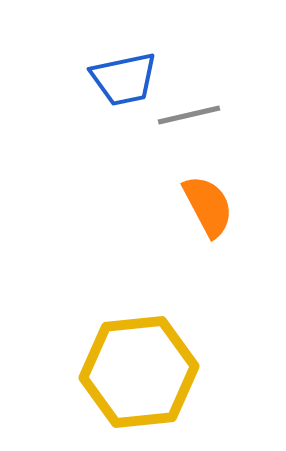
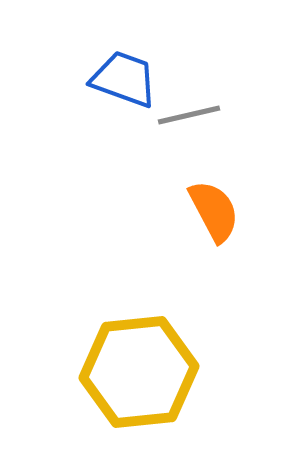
blue trapezoid: rotated 148 degrees counterclockwise
orange semicircle: moved 6 px right, 5 px down
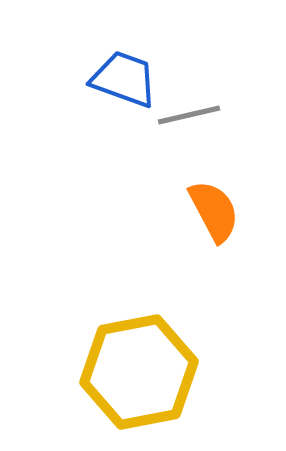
yellow hexagon: rotated 5 degrees counterclockwise
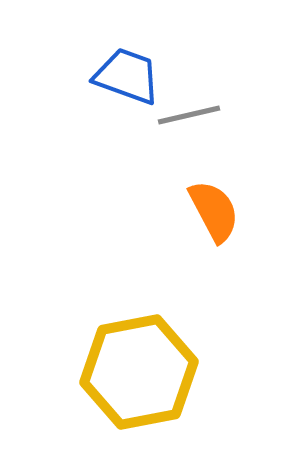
blue trapezoid: moved 3 px right, 3 px up
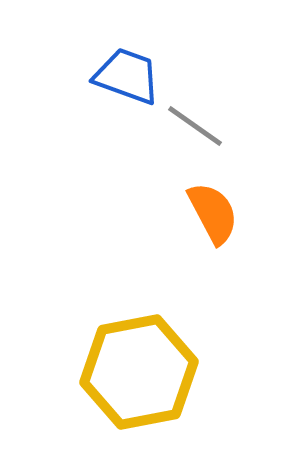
gray line: moved 6 px right, 11 px down; rotated 48 degrees clockwise
orange semicircle: moved 1 px left, 2 px down
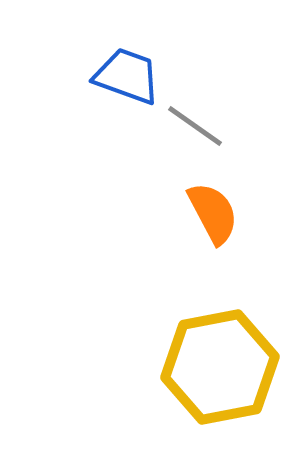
yellow hexagon: moved 81 px right, 5 px up
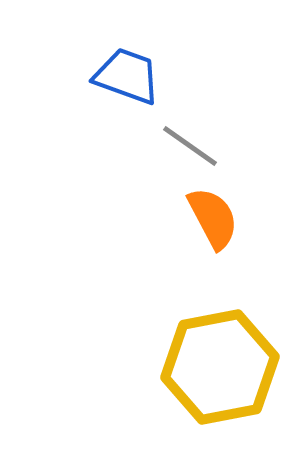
gray line: moved 5 px left, 20 px down
orange semicircle: moved 5 px down
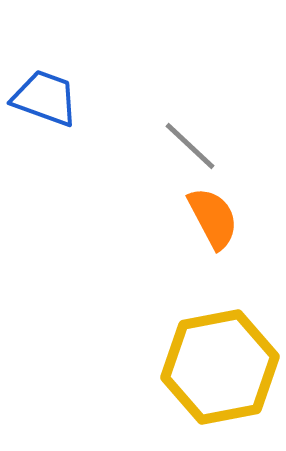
blue trapezoid: moved 82 px left, 22 px down
gray line: rotated 8 degrees clockwise
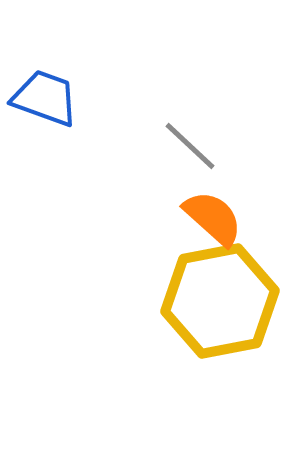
orange semicircle: rotated 20 degrees counterclockwise
yellow hexagon: moved 66 px up
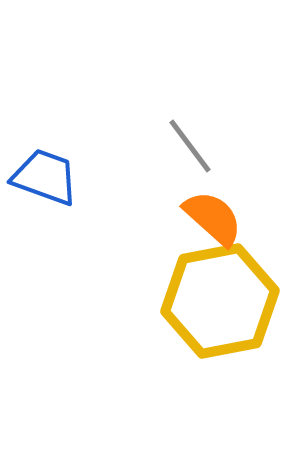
blue trapezoid: moved 79 px down
gray line: rotated 10 degrees clockwise
